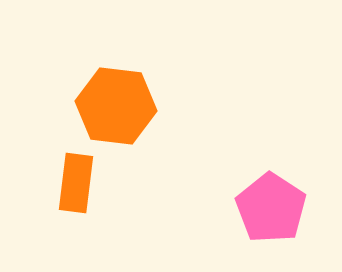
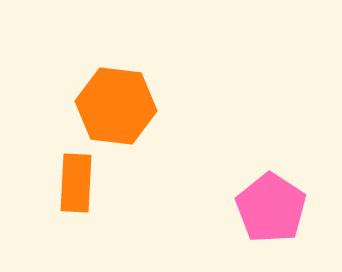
orange rectangle: rotated 4 degrees counterclockwise
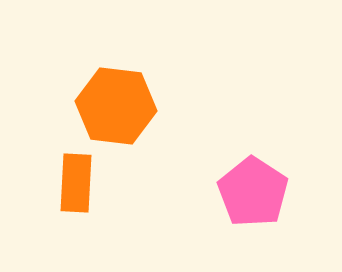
pink pentagon: moved 18 px left, 16 px up
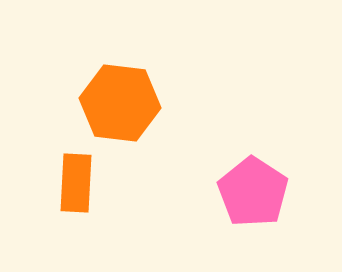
orange hexagon: moved 4 px right, 3 px up
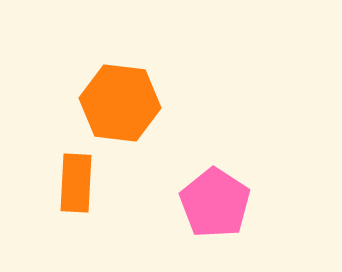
pink pentagon: moved 38 px left, 11 px down
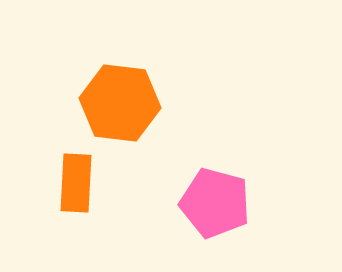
pink pentagon: rotated 18 degrees counterclockwise
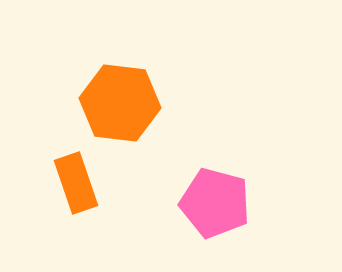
orange rectangle: rotated 22 degrees counterclockwise
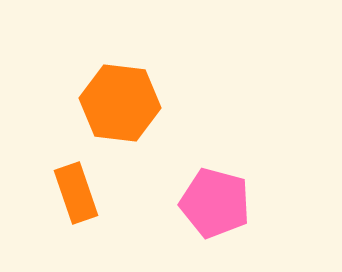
orange rectangle: moved 10 px down
